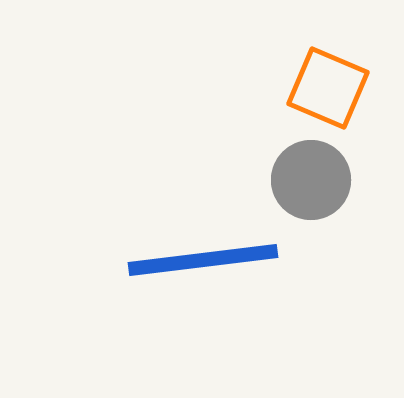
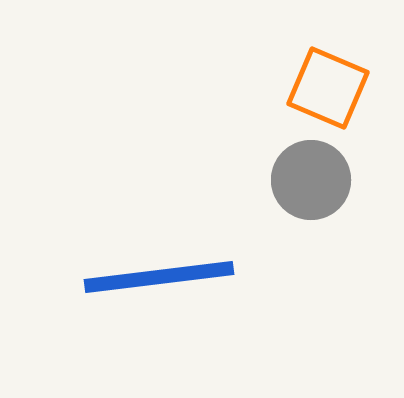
blue line: moved 44 px left, 17 px down
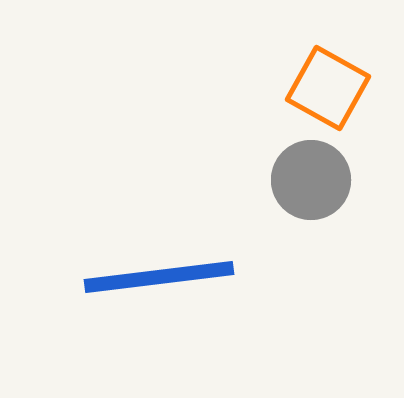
orange square: rotated 6 degrees clockwise
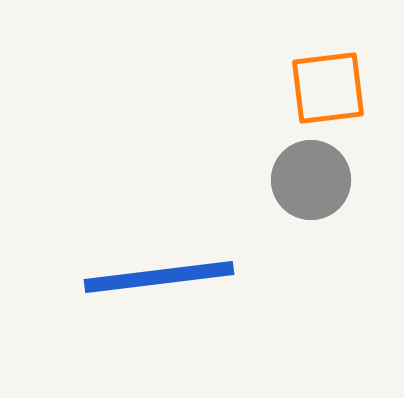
orange square: rotated 36 degrees counterclockwise
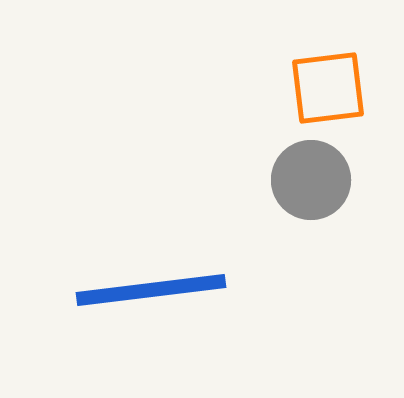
blue line: moved 8 px left, 13 px down
